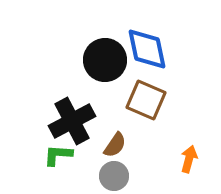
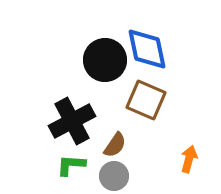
green L-shape: moved 13 px right, 10 px down
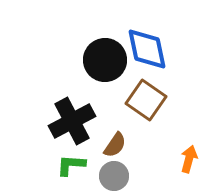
brown square: rotated 12 degrees clockwise
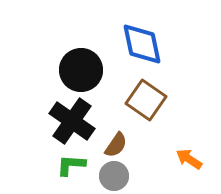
blue diamond: moved 5 px left, 5 px up
black circle: moved 24 px left, 10 px down
black cross: rotated 27 degrees counterclockwise
brown semicircle: moved 1 px right
orange arrow: rotated 72 degrees counterclockwise
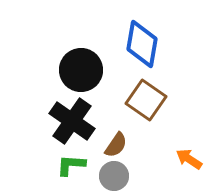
blue diamond: rotated 21 degrees clockwise
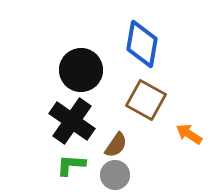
brown square: rotated 6 degrees counterclockwise
orange arrow: moved 25 px up
gray circle: moved 1 px right, 1 px up
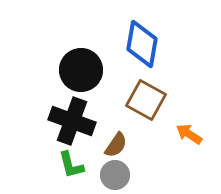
black cross: rotated 15 degrees counterclockwise
green L-shape: rotated 108 degrees counterclockwise
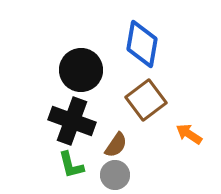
brown square: rotated 24 degrees clockwise
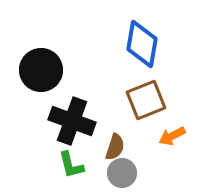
black circle: moved 40 px left
brown square: rotated 15 degrees clockwise
orange arrow: moved 17 px left, 2 px down; rotated 60 degrees counterclockwise
brown semicircle: moved 1 px left, 2 px down; rotated 16 degrees counterclockwise
gray circle: moved 7 px right, 2 px up
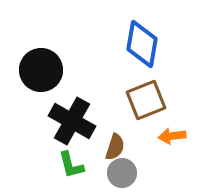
black cross: rotated 9 degrees clockwise
orange arrow: rotated 20 degrees clockwise
